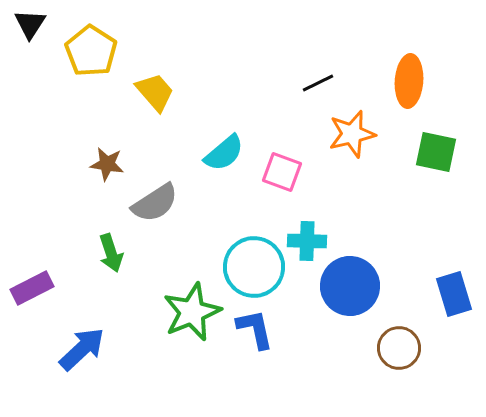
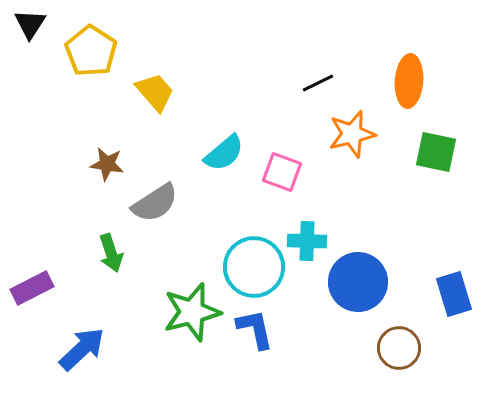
blue circle: moved 8 px right, 4 px up
green star: rotated 8 degrees clockwise
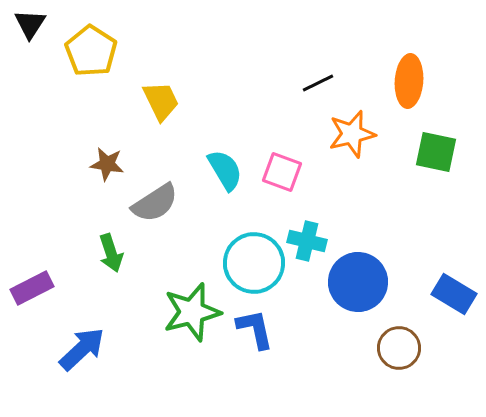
yellow trapezoid: moved 6 px right, 9 px down; rotated 15 degrees clockwise
cyan semicircle: moved 1 px right, 17 px down; rotated 81 degrees counterclockwise
cyan cross: rotated 12 degrees clockwise
cyan circle: moved 4 px up
blue rectangle: rotated 42 degrees counterclockwise
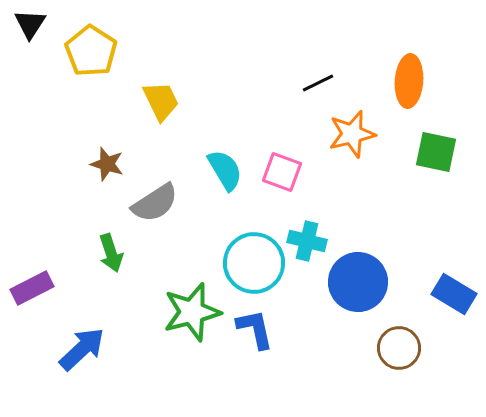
brown star: rotated 8 degrees clockwise
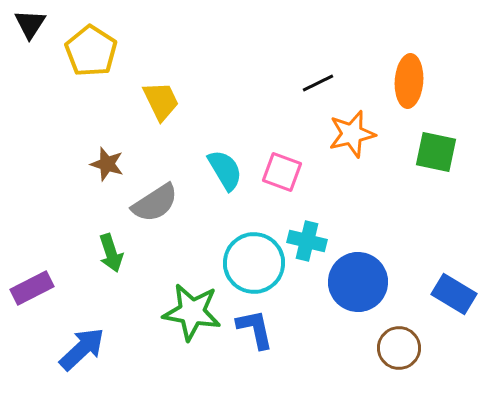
green star: rotated 24 degrees clockwise
